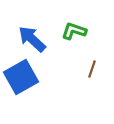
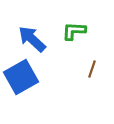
green L-shape: rotated 15 degrees counterclockwise
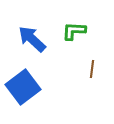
brown line: rotated 12 degrees counterclockwise
blue square: moved 2 px right, 10 px down; rotated 8 degrees counterclockwise
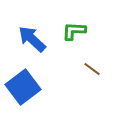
brown line: rotated 60 degrees counterclockwise
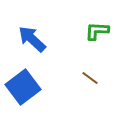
green L-shape: moved 23 px right
brown line: moved 2 px left, 9 px down
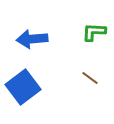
green L-shape: moved 3 px left, 1 px down
blue arrow: rotated 48 degrees counterclockwise
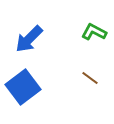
green L-shape: rotated 25 degrees clockwise
blue arrow: moved 3 px left; rotated 40 degrees counterclockwise
